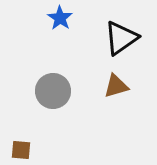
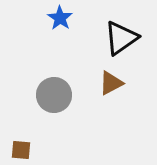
brown triangle: moved 5 px left, 3 px up; rotated 12 degrees counterclockwise
gray circle: moved 1 px right, 4 px down
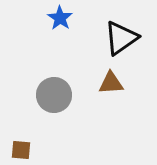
brown triangle: rotated 24 degrees clockwise
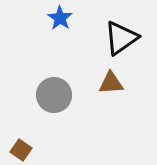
brown square: rotated 30 degrees clockwise
